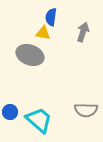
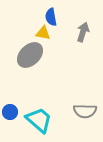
blue semicircle: rotated 18 degrees counterclockwise
gray ellipse: rotated 64 degrees counterclockwise
gray semicircle: moved 1 px left, 1 px down
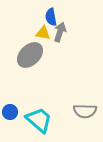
gray arrow: moved 23 px left
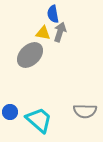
blue semicircle: moved 2 px right, 3 px up
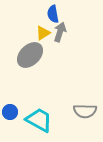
yellow triangle: rotated 42 degrees counterclockwise
cyan trapezoid: rotated 12 degrees counterclockwise
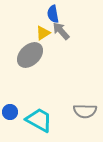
gray arrow: moved 1 px right, 1 px up; rotated 60 degrees counterclockwise
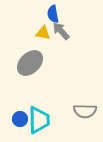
yellow triangle: rotated 42 degrees clockwise
gray ellipse: moved 8 px down
blue circle: moved 10 px right, 7 px down
cyan trapezoid: rotated 60 degrees clockwise
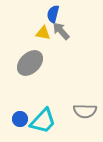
blue semicircle: rotated 24 degrees clockwise
cyan trapezoid: moved 4 px right, 1 px down; rotated 44 degrees clockwise
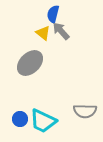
yellow triangle: rotated 28 degrees clockwise
cyan trapezoid: rotated 72 degrees clockwise
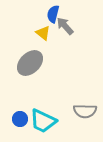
gray arrow: moved 4 px right, 5 px up
